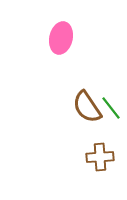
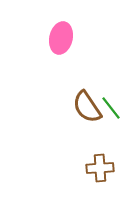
brown cross: moved 11 px down
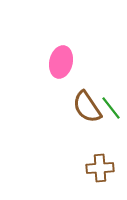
pink ellipse: moved 24 px down
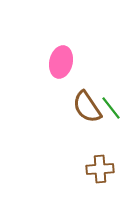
brown cross: moved 1 px down
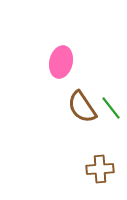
brown semicircle: moved 5 px left
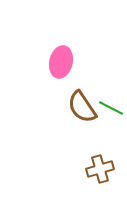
green line: rotated 25 degrees counterclockwise
brown cross: rotated 12 degrees counterclockwise
